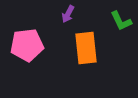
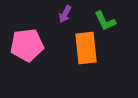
purple arrow: moved 3 px left
green L-shape: moved 16 px left
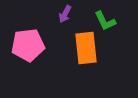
pink pentagon: moved 1 px right
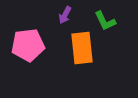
purple arrow: moved 1 px down
orange rectangle: moved 4 px left
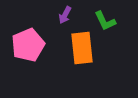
pink pentagon: rotated 16 degrees counterclockwise
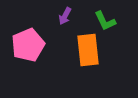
purple arrow: moved 1 px down
orange rectangle: moved 6 px right, 2 px down
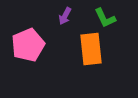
green L-shape: moved 3 px up
orange rectangle: moved 3 px right, 1 px up
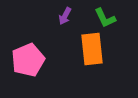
pink pentagon: moved 15 px down
orange rectangle: moved 1 px right
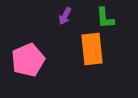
green L-shape: rotated 20 degrees clockwise
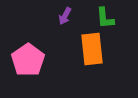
pink pentagon: rotated 12 degrees counterclockwise
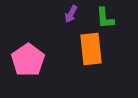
purple arrow: moved 6 px right, 2 px up
orange rectangle: moved 1 px left
